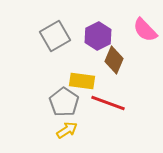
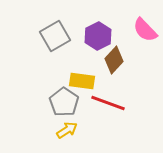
brown diamond: rotated 20 degrees clockwise
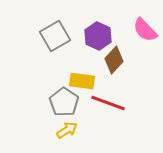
purple hexagon: rotated 8 degrees counterclockwise
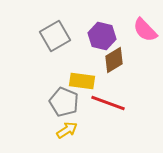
purple hexagon: moved 4 px right; rotated 12 degrees counterclockwise
brown diamond: rotated 16 degrees clockwise
gray pentagon: rotated 12 degrees counterclockwise
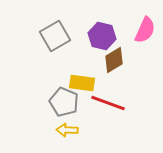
pink semicircle: rotated 112 degrees counterclockwise
yellow rectangle: moved 2 px down
yellow arrow: rotated 145 degrees counterclockwise
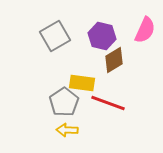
gray pentagon: rotated 16 degrees clockwise
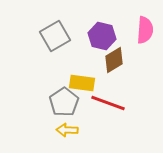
pink semicircle: rotated 20 degrees counterclockwise
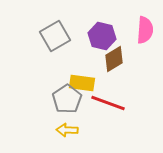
brown diamond: moved 1 px up
gray pentagon: moved 3 px right, 3 px up
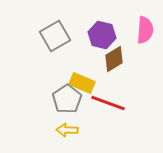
purple hexagon: moved 1 px up
yellow rectangle: rotated 15 degrees clockwise
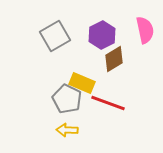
pink semicircle: rotated 16 degrees counterclockwise
purple hexagon: rotated 20 degrees clockwise
gray pentagon: rotated 12 degrees counterclockwise
